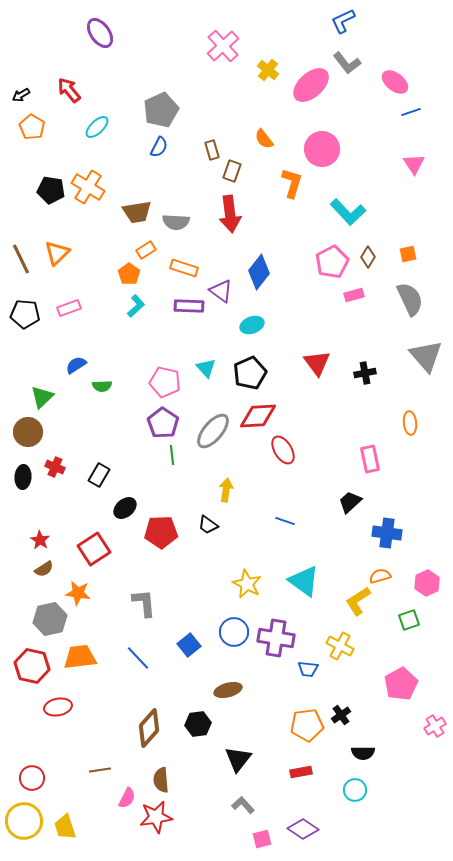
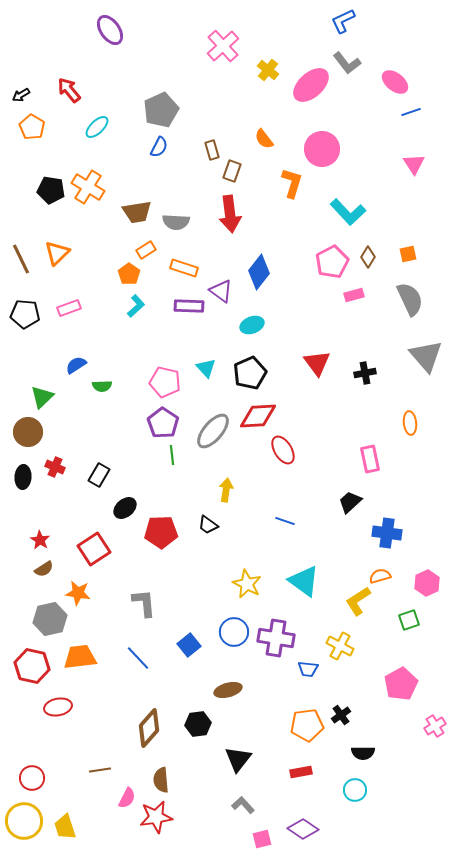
purple ellipse at (100, 33): moved 10 px right, 3 px up
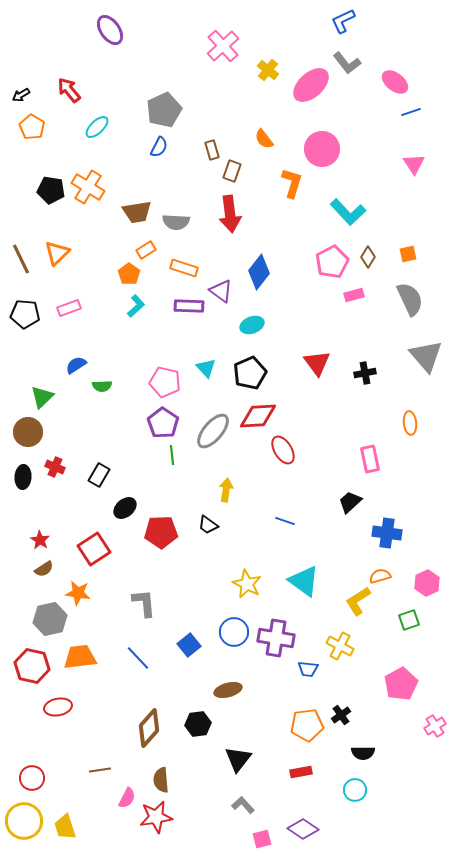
gray pentagon at (161, 110): moved 3 px right
